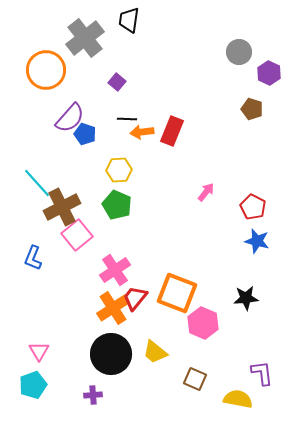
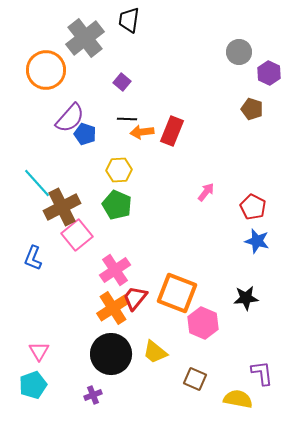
purple square: moved 5 px right
purple cross: rotated 18 degrees counterclockwise
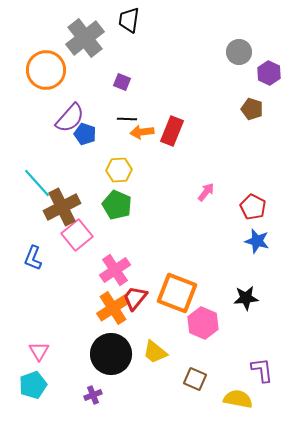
purple square: rotated 18 degrees counterclockwise
purple L-shape: moved 3 px up
